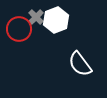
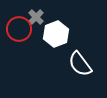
white hexagon: moved 14 px down
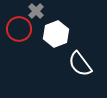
gray cross: moved 6 px up
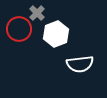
gray cross: moved 1 px right, 2 px down
white semicircle: rotated 60 degrees counterclockwise
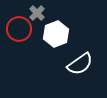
white semicircle: rotated 28 degrees counterclockwise
